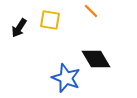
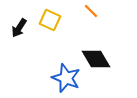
yellow square: rotated 15 degrees clockwise
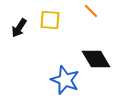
yellow square: rotated 20 degrees counterclockwise
blue star: moved 1 px left, 2 px down
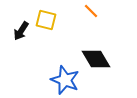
yellow square: moved 4 px left; rotated 10 degrees clockwise
black arrow: moved 2 px right, 3 px down
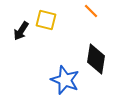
black diamond: rotated 40 degrees clockwise
